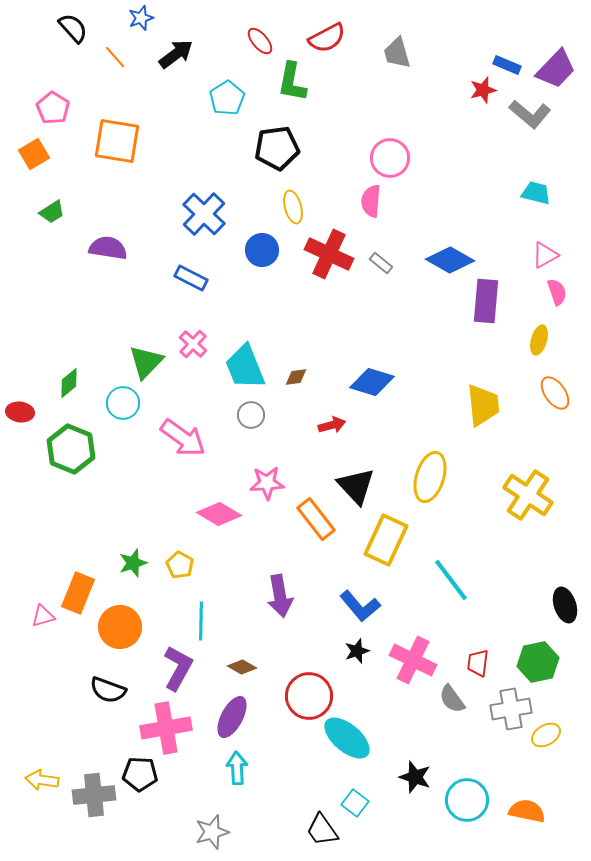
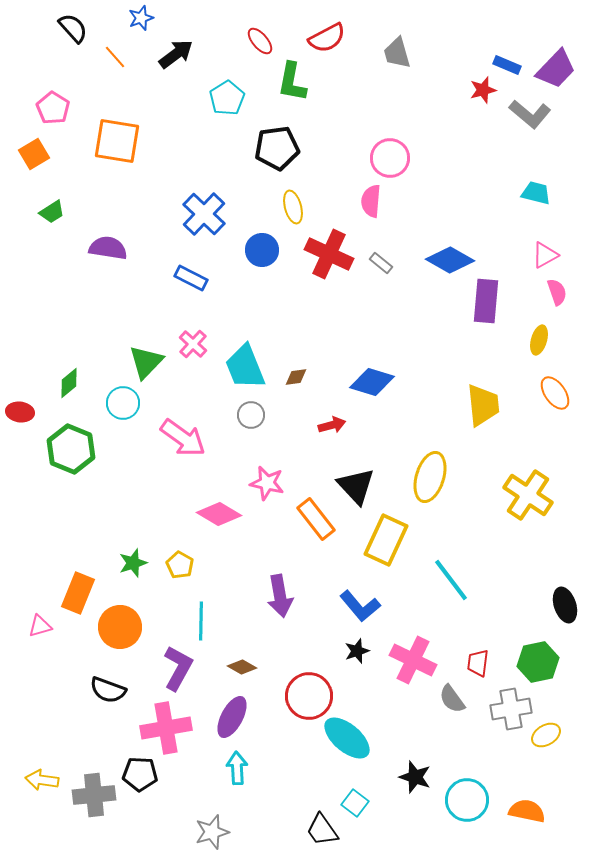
pink star at (267, 483): rotated 16 degrees clockwise
pink triangle at (43, 616): moved 3 px left, 10 px down
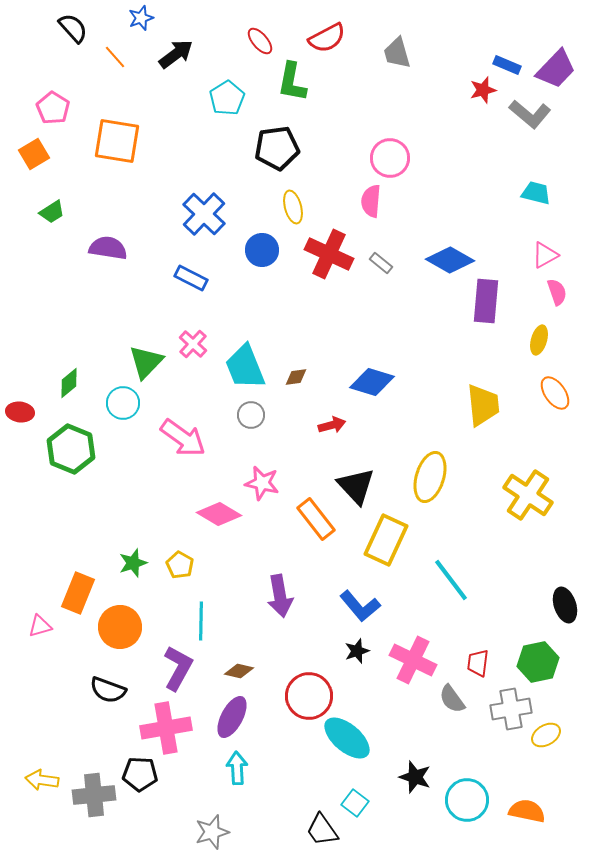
pink star at (267, 483): moved 5 px left
brown diamond at (242, 667): moved 3 px left, 4 px down; rotated 16 degrees counterclockwise
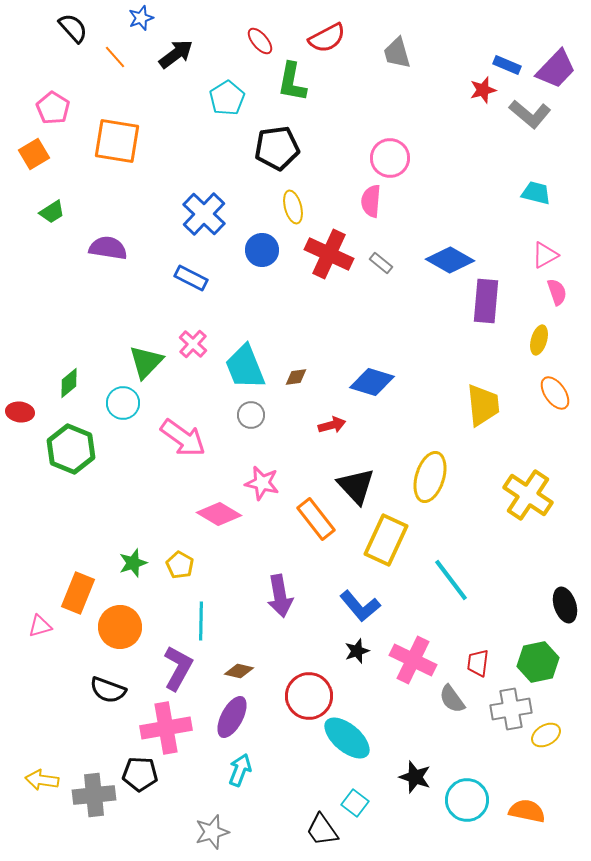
cyan arrow at (237, 768): moved 3 px right, 2 px down; rotated 24 degrees clockwise
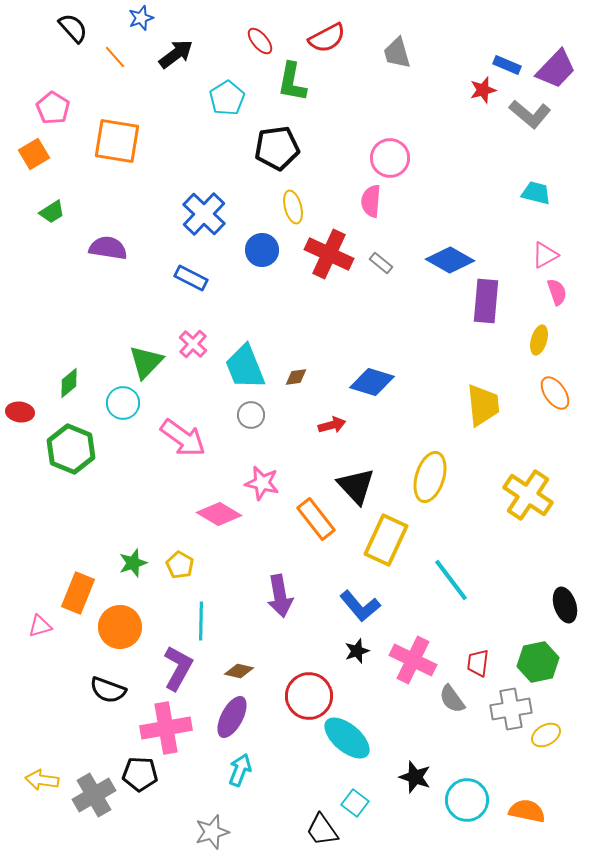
gray cross at (94, 795): rotated 24 degrees counterclockwise
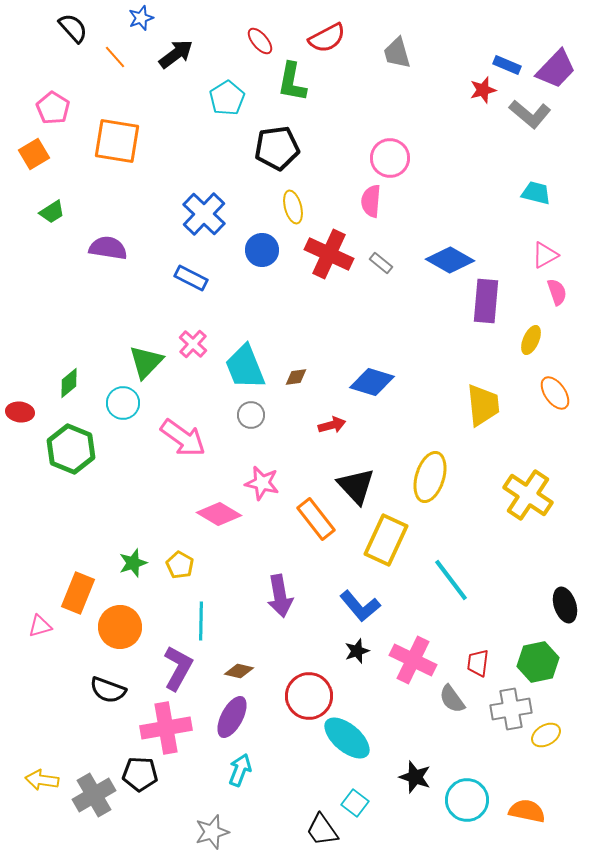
yellow ellipse at (539, 340): moved 8 px left; rotated 8 degrees clockwise
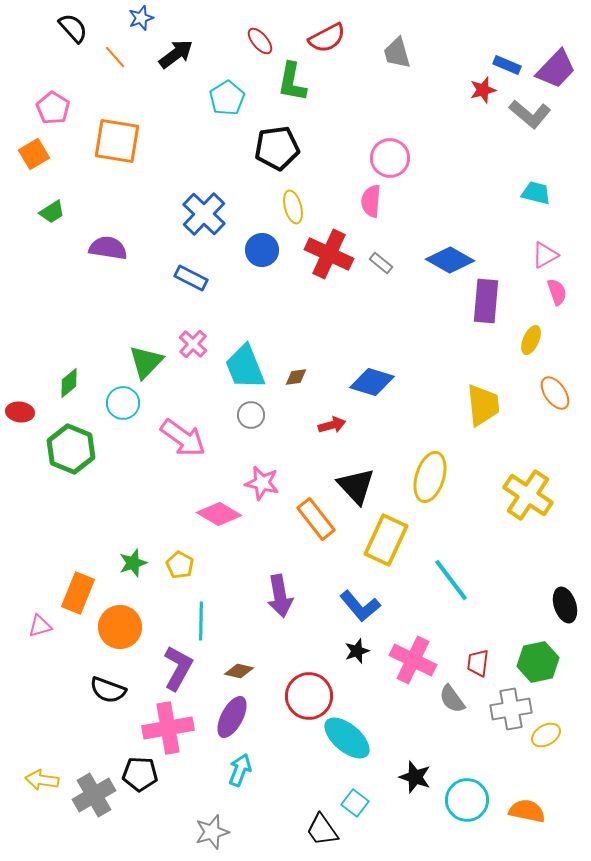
pink cross at (166, 728): moved 2 px right
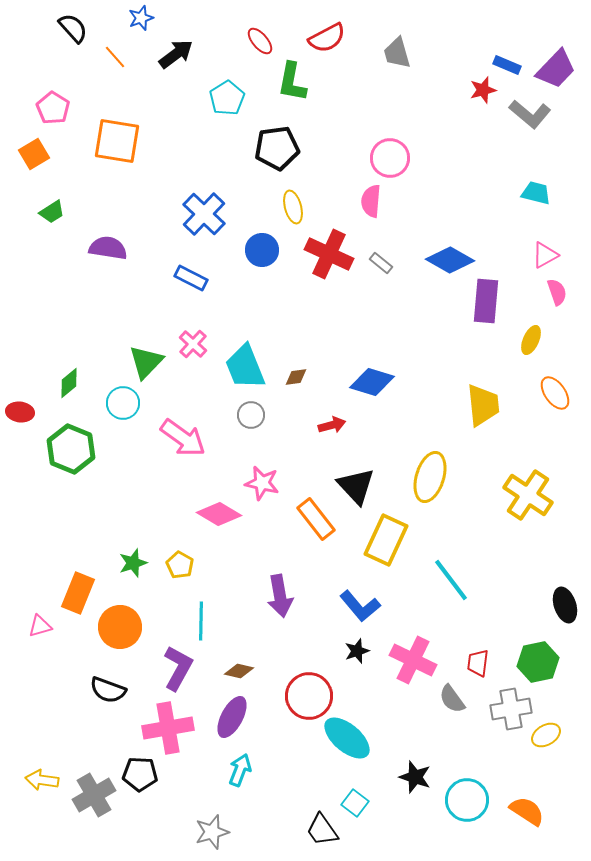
orange semicircle at (527, 811): rotated 21 degrees clockwise
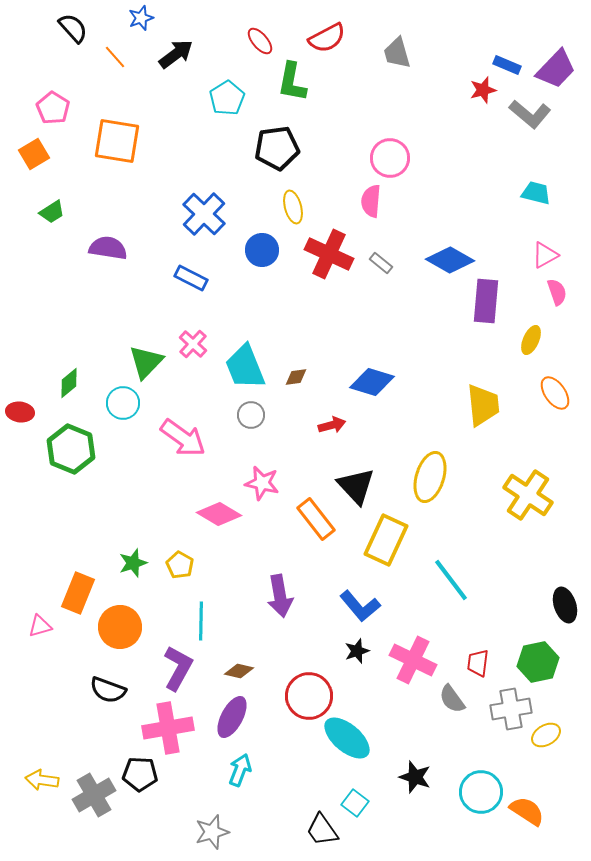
cyan circle at (467, 800): moved 14 px right, 8 px up
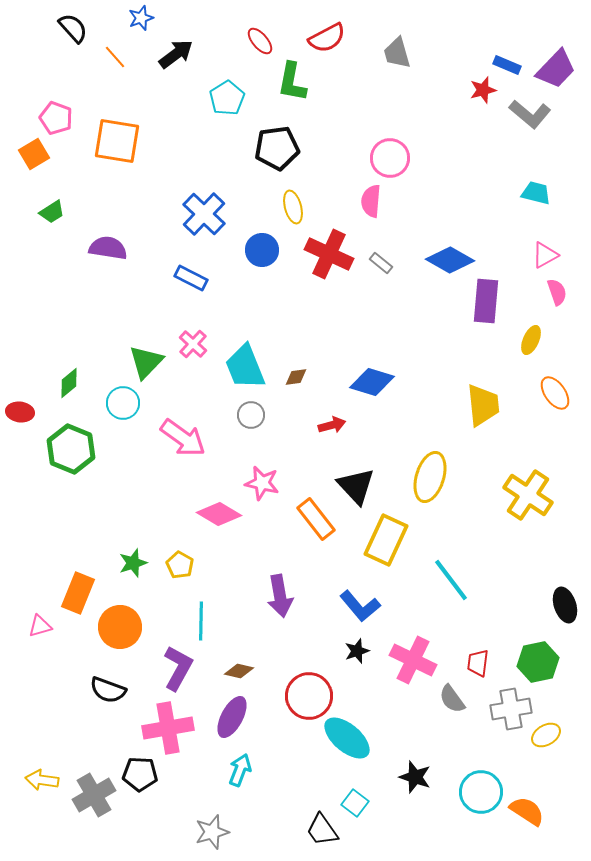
pink pentagon at (53, 108): moved 3 px right, 10 px down; rotated 12 degrees counterclockwise
